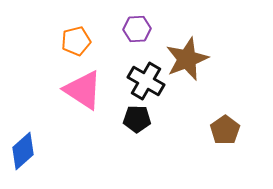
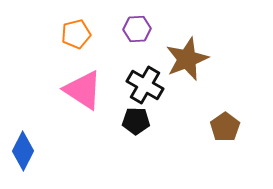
orange pentagon: moved 7 px up
black cross: moved 1 px left, 4 px down
black pentagon: moved 1 px left, 2 px down
brown pentagon: moved 3 px up
blue diamond: rotated 21 degrees counterclockwise
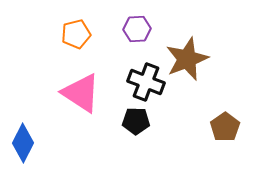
black cross: moved 1 px right, 3 px up; rotated 9 degrees counterclockwise
pink triangle: moved 2 px left, 3 px down
blue diamond: moved 8 px up
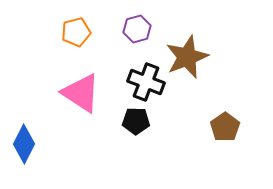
purple hexagon: rotated 12 degrees counterclockwise
orange pentagon: moved 2 px up
brown star: moved 2 px up
blue diamond: moved 1 px right, 1 px down
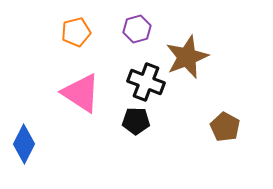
brown pentagon: rotated 8 degrees counterclockwise
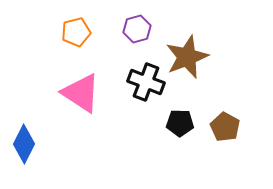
black pentagon: moved 44 px right, 2 px down
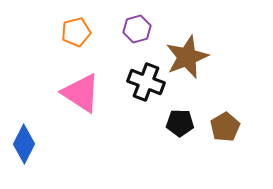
brown pentagon: rotated 12 degrees clockwise
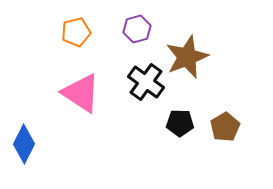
black cross: rotated 15 degrees clockwise
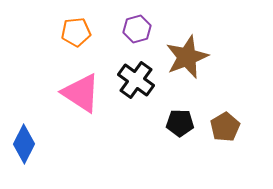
orange pentagon: rotated 8 degrees clockwise
black cross: moved 10 px left, 2 px up
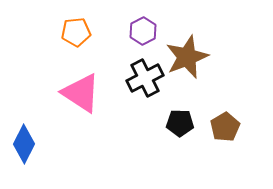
purple hexagon: moved 6 px right, 2 px down; rotated 12 degrees counterclockwise
black cross: moved 9 px right, 2 px up; rotated 27 degrees clockwise
